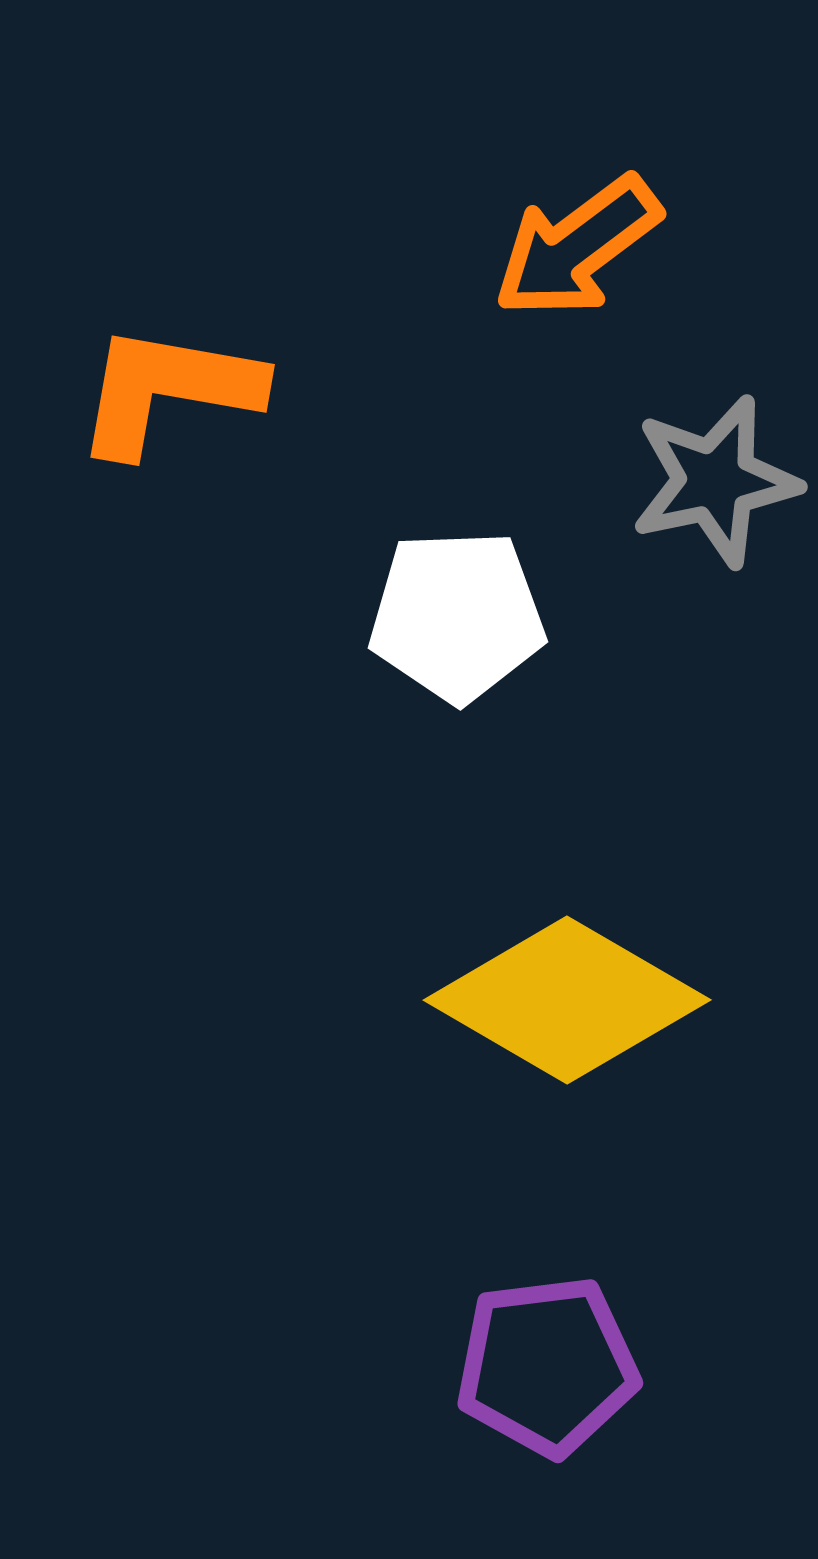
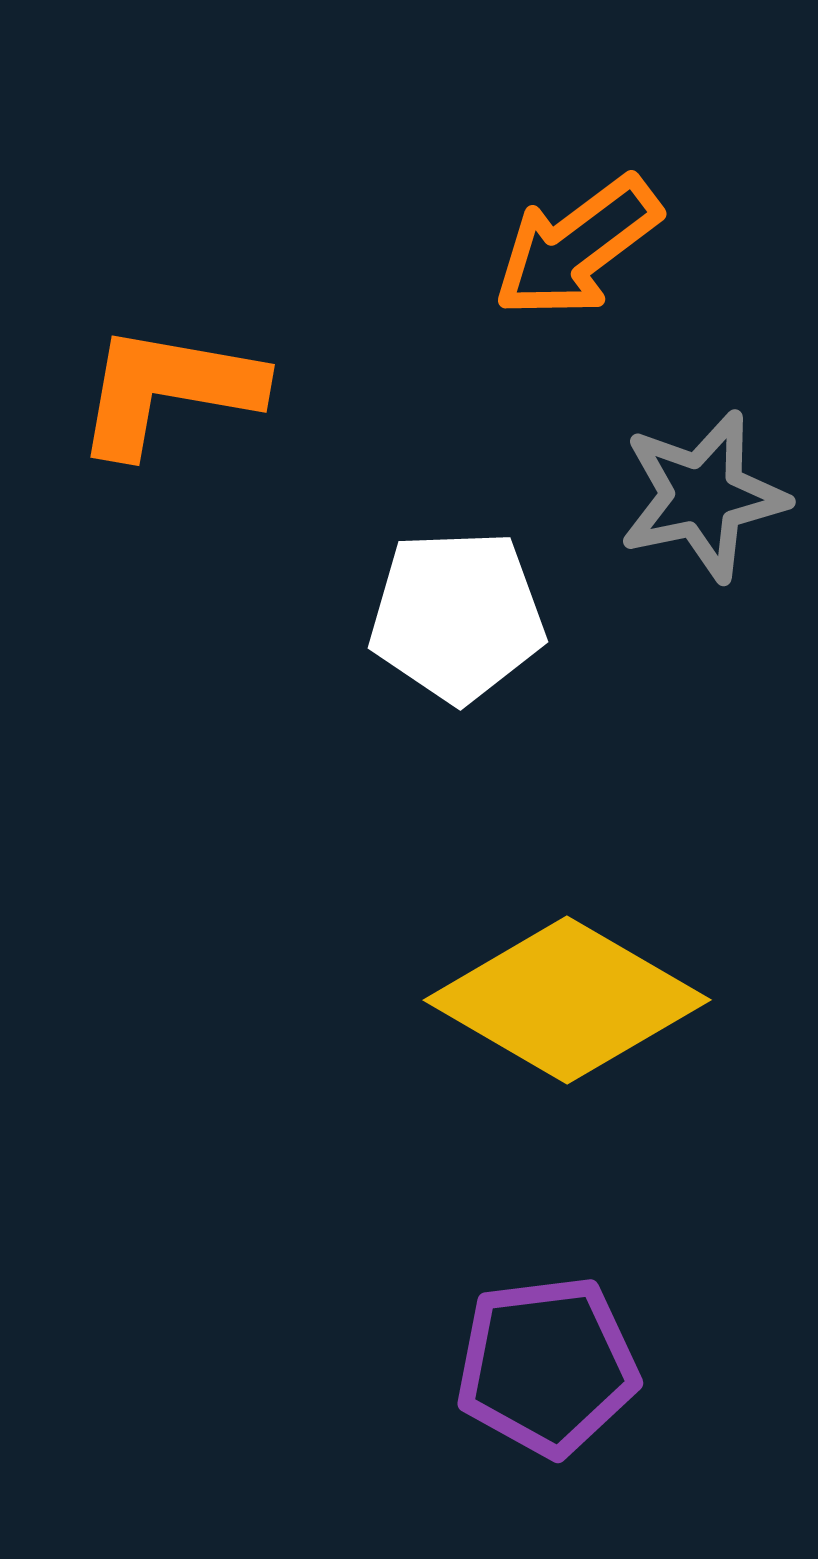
gray star: moved 12 px left, 15 px down
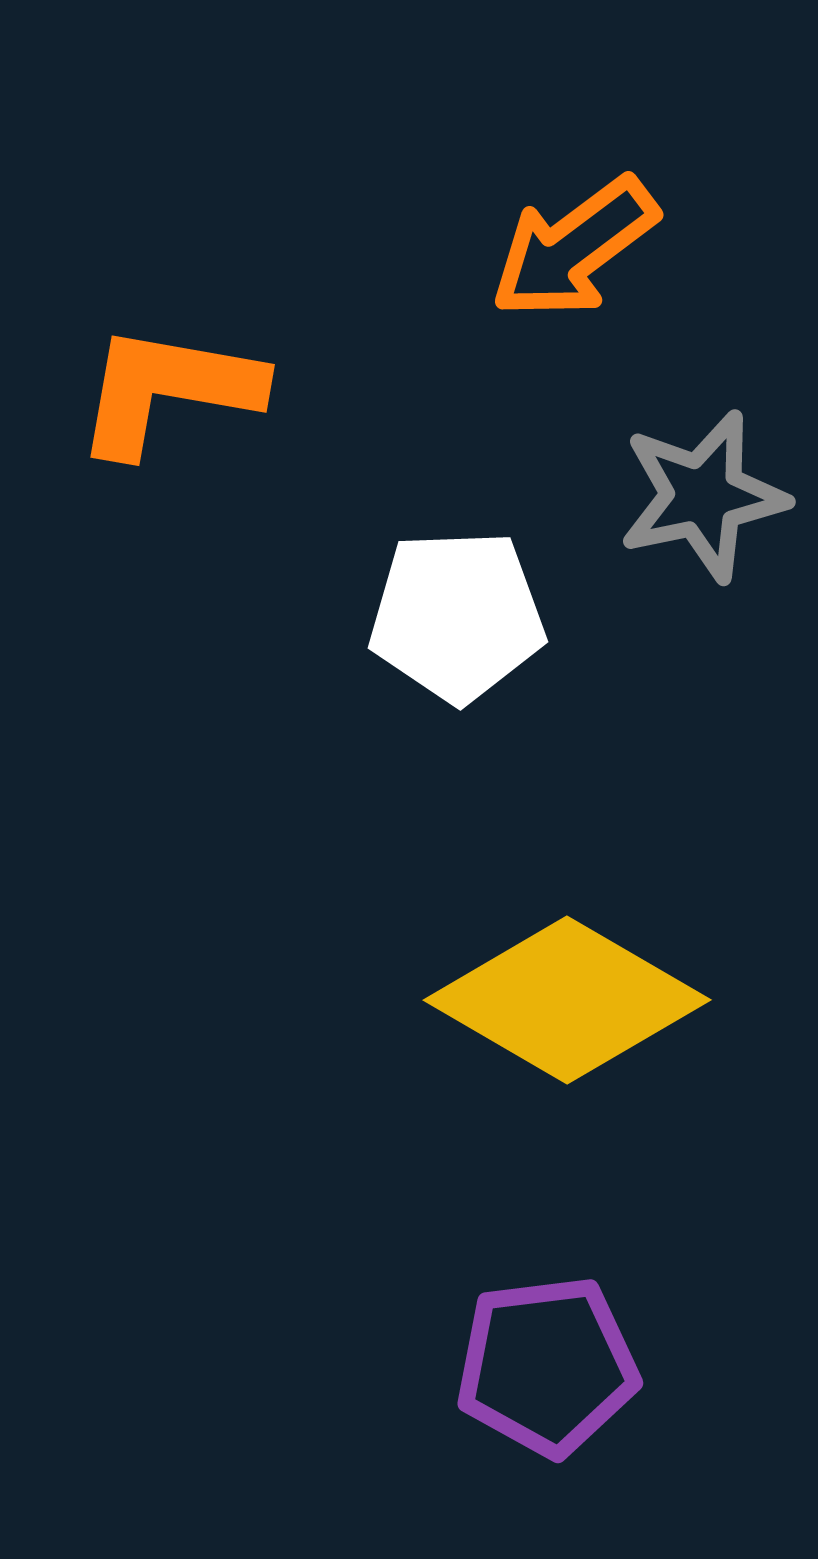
orange arrow: moved 3 px left, 1 px down
